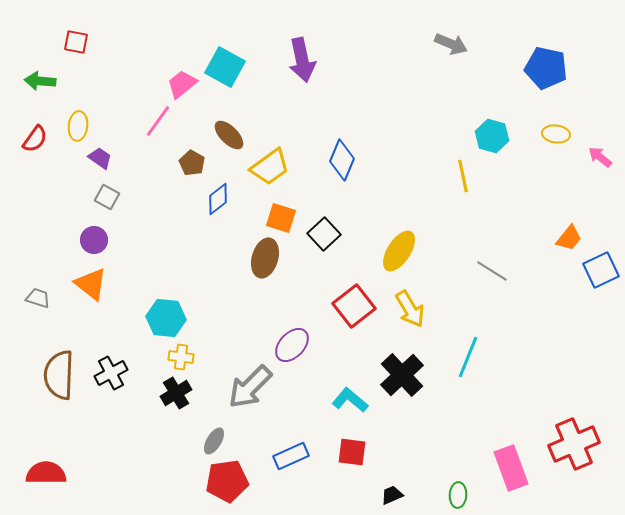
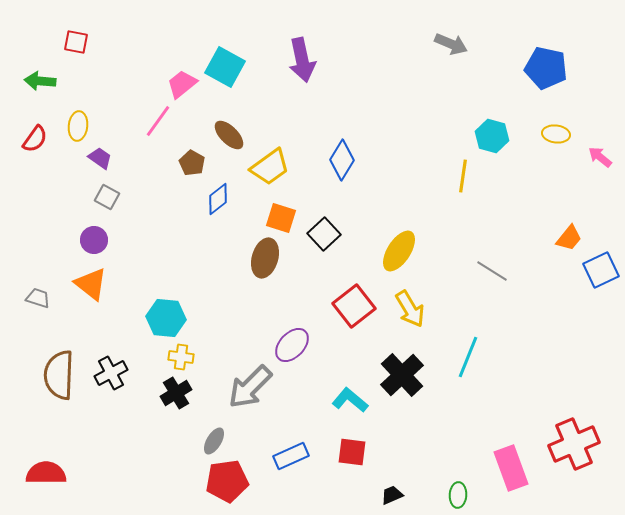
blue diamond at (342, 160): rotated 9 degrees clockwise
yellow line at (463, 176): rotated 20 degrees clockwise
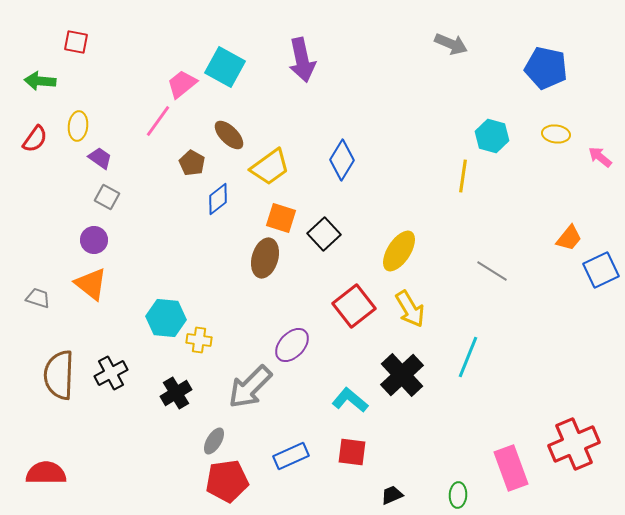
yellow cross at (181, 357): moved 18 px right, 17 px up
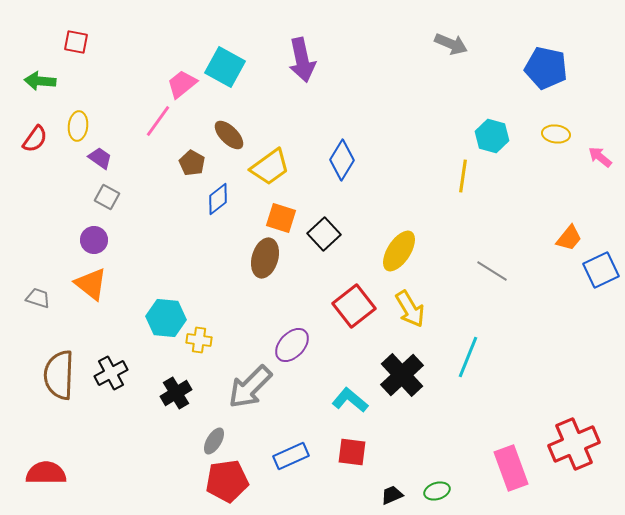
green ellipse at (458, 495): moved 21 px left, 4 px up; rotated 70 degrees clockwise
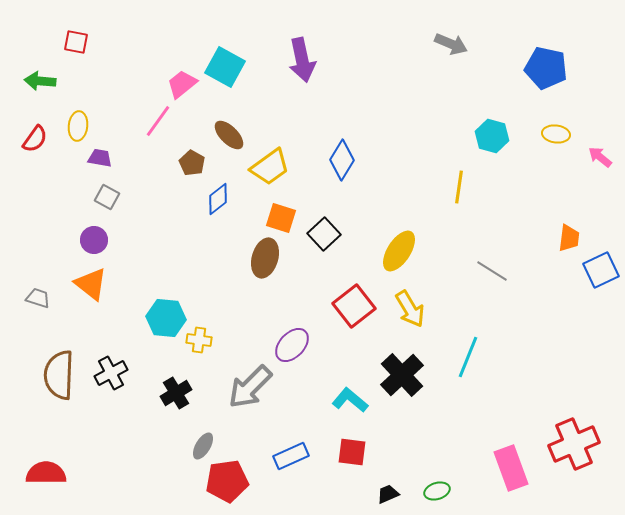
purple trapezoid at (100, 158): rotated 25 degrees counterclockwise
yellow line at (463, 176): moved 4 px left, 11 px down
orange trapezoid at (569, 238): rotated 32 degrees counterclockwise
gray ellipse at (214, 441): moved 11 px left, 5 px down
black trapezoid at (392, 495): moved 4 px left, 1 px up
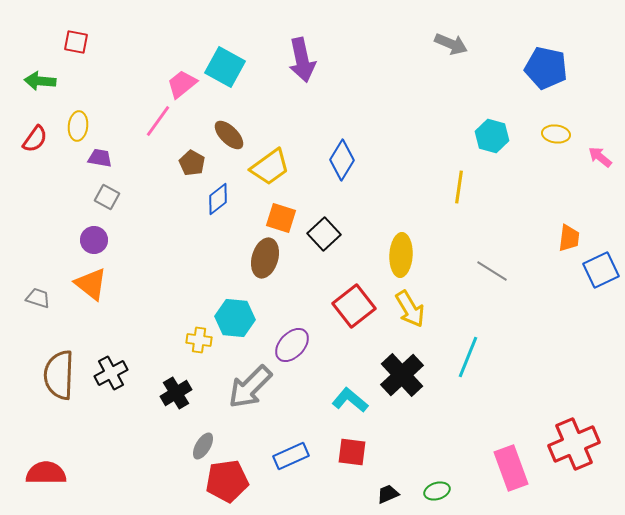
yellow ellipse at (399, 251): moved 2 px right, 4 px down; rotated 30 degrees counterclockwise
cyan hexagon at (166, 318): moved 69 px right
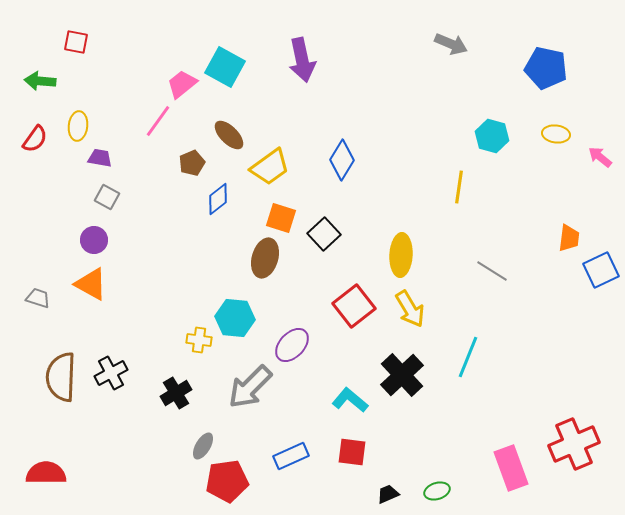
brown pentagon at (192, 163): rotated 20 degrees clockwise
orange triangle at (91, 284): rotated 9 degrees counterclockwise
brown semicircle at (59, 375): moved 2 px right, 2 px down
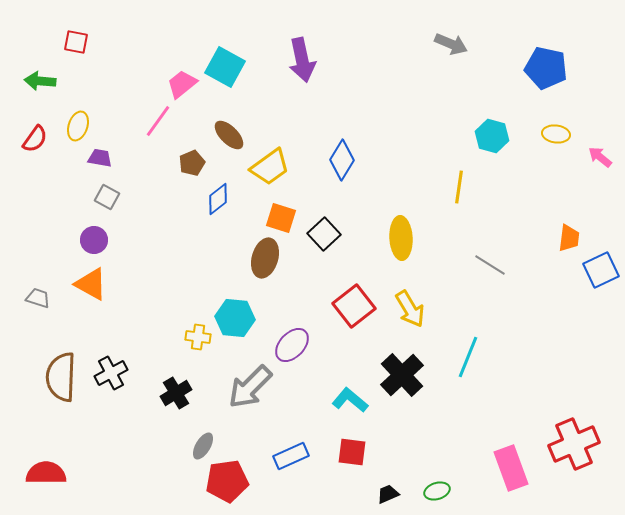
yellow ellipse at (78, 126): rotated 12 degrees clockwise
yellow ellipse at (401, 255): moved 17 px up; rotated 6 degrees counterclockwise
gray line at (492, 271): moved 2 px left, 6 px up
yellow cross at (199, 340): moved 1 px left, 3 px up
